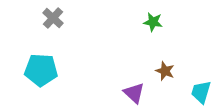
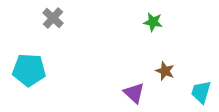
cyan pentagon: moved 12 px left
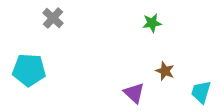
green star: moved 1 px left, 1 px down; rotated 18 degrees counterclockwise
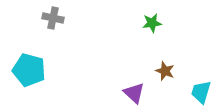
gray cross: rotated 30 degrees counterclockwise
cyan pentagon: rotated 12 degrees clockwise
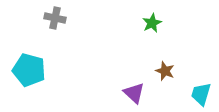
gray cross: moved 2 px right
green star: rotated 18 degrees counterclockwise
cyan trapezoid: moved 2 px down
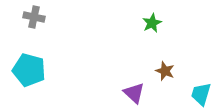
gray cross: moved 21 px left, 1 px up
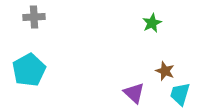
gray cross: rotated 15 degrees counterclockwise
cyan pentagon: rotated 28 degrees clockwise
cyan trapezoid: moved 21 px left
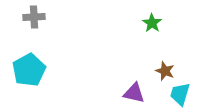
green star: rotated 12 degrees counterclockwise
purple triangle: rotated 30 degrees counterclockwise
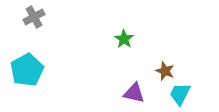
gray cross: rotated 25 degrees counterclockwise
green star: moved 28 px left, 16 px down
cyan pentagon: moved 2 px left
cyan trapezoid: rotated 10 degrees clockwise
